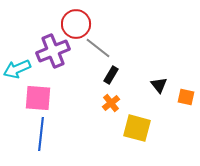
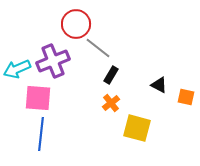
purple cross: moved 10 px down
black triangle: rotated 24 degrees counterclockwise
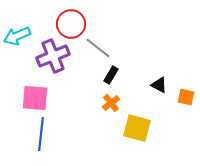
red circle: moved 5 px left
purple cross: moved 5 px up
cyan arrow: moved 33 px up
pink square: moved 3 px left
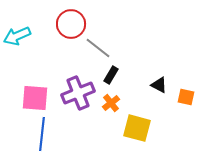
purple cross: moved 25 px right, 37 px down
blue line: moved 1 px right
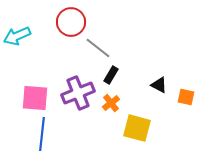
red circle: moved 2 px up
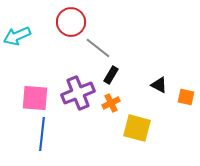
orange cross: rotated 12 degrees clockwise
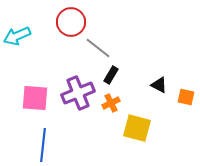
blue line: moved 1 px right, 11 px down
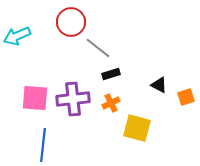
black rectangle: moved 1 px up; rotated 42 degrees clockwise
purple cross: moved 5 px left, 6 px down; rotated 16 degrees clockwise
orange square: rotated 30 degrees counterclockwise
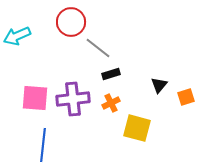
black triangle: rotated 42 degrees clockwise
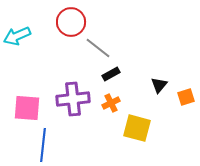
black rectangle: rotated 12 degrees counterclockwise
pink square: moved 8 px left, 10 px down
